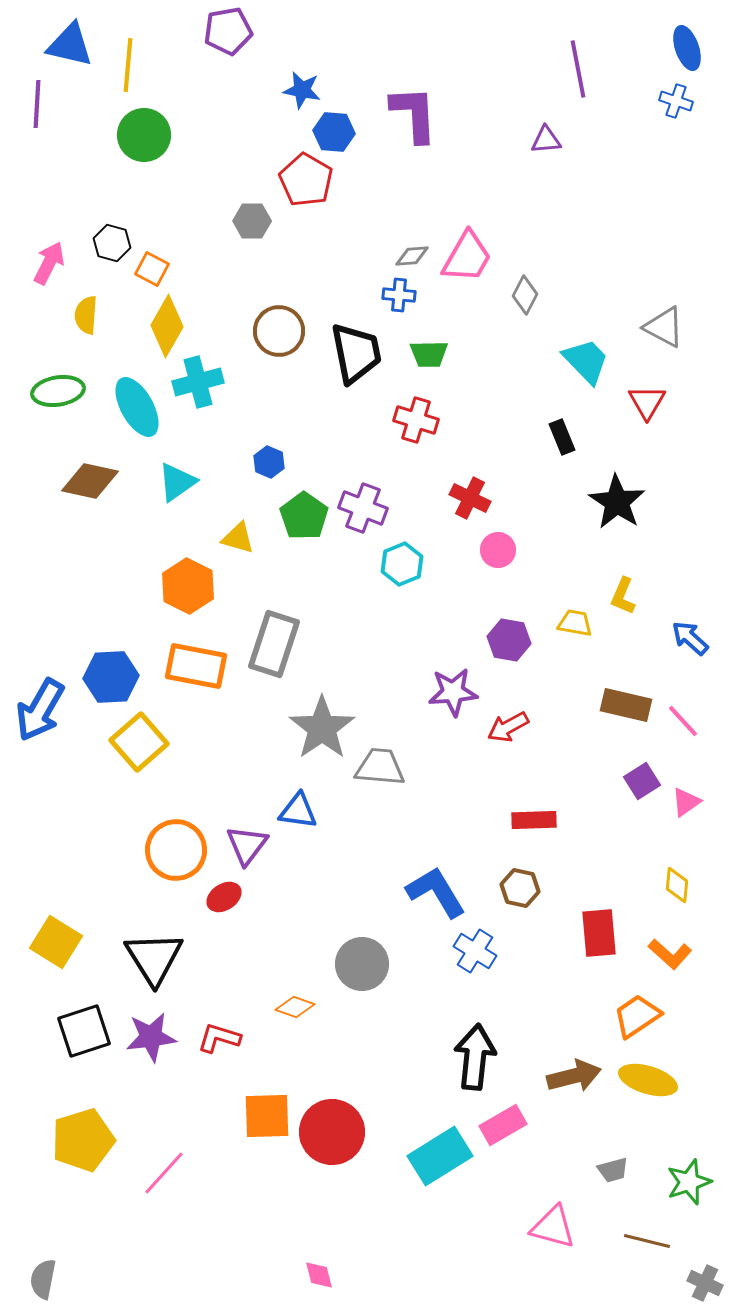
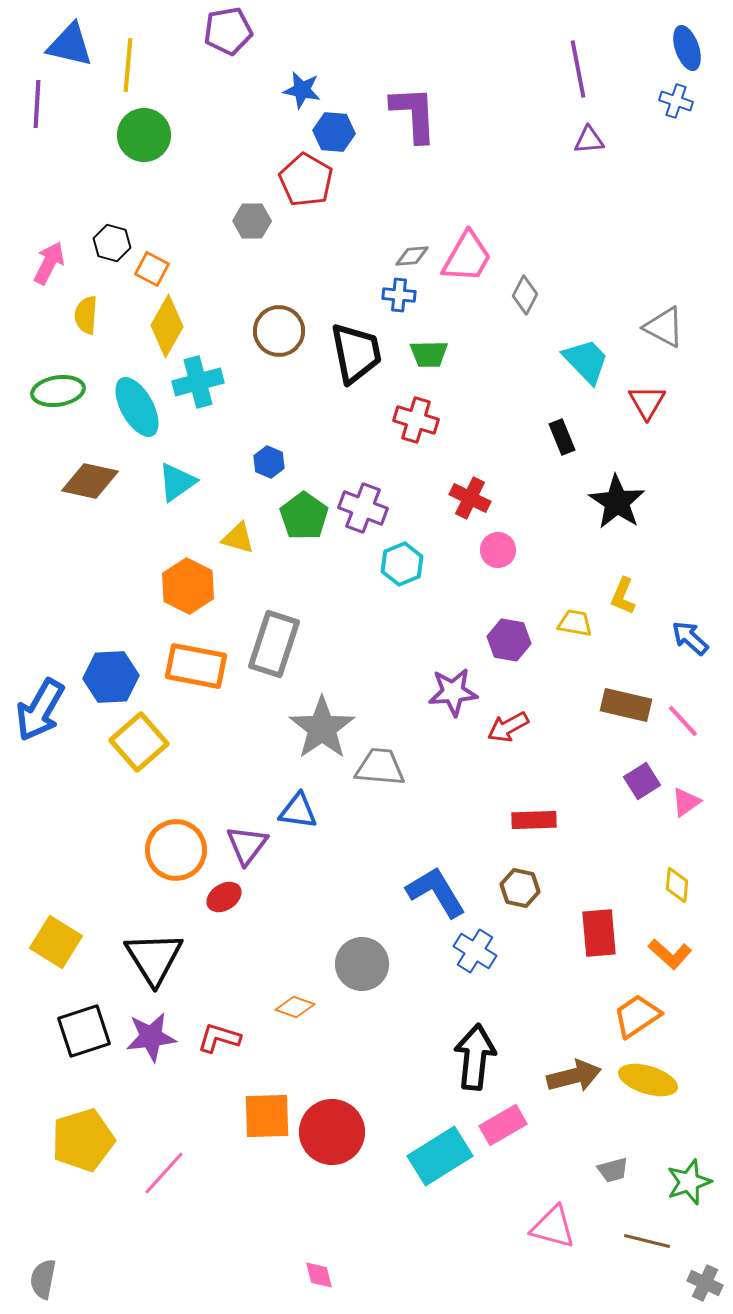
purple triangle at (546, 140): moved 43 px right
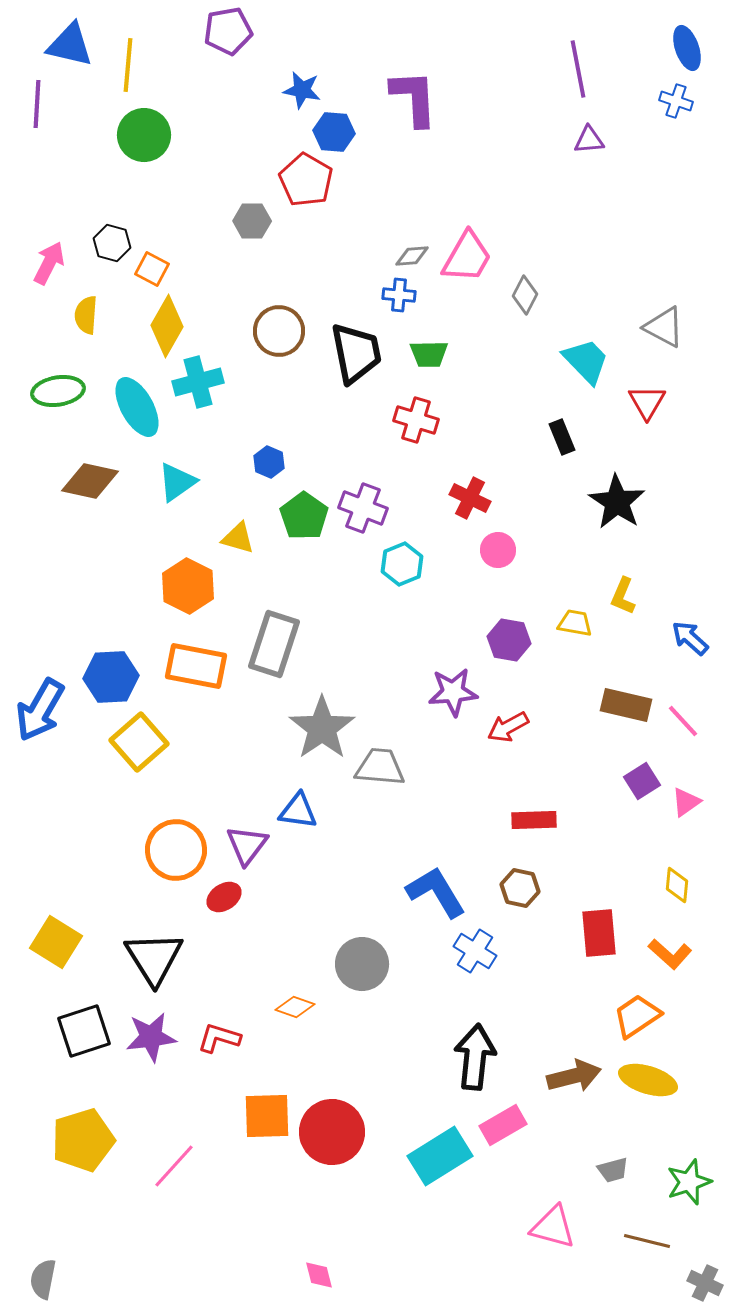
purple L-shape at (414, 114): moved 16 px up
pink line at (164, 1173): moved 10 px right, 7 px up
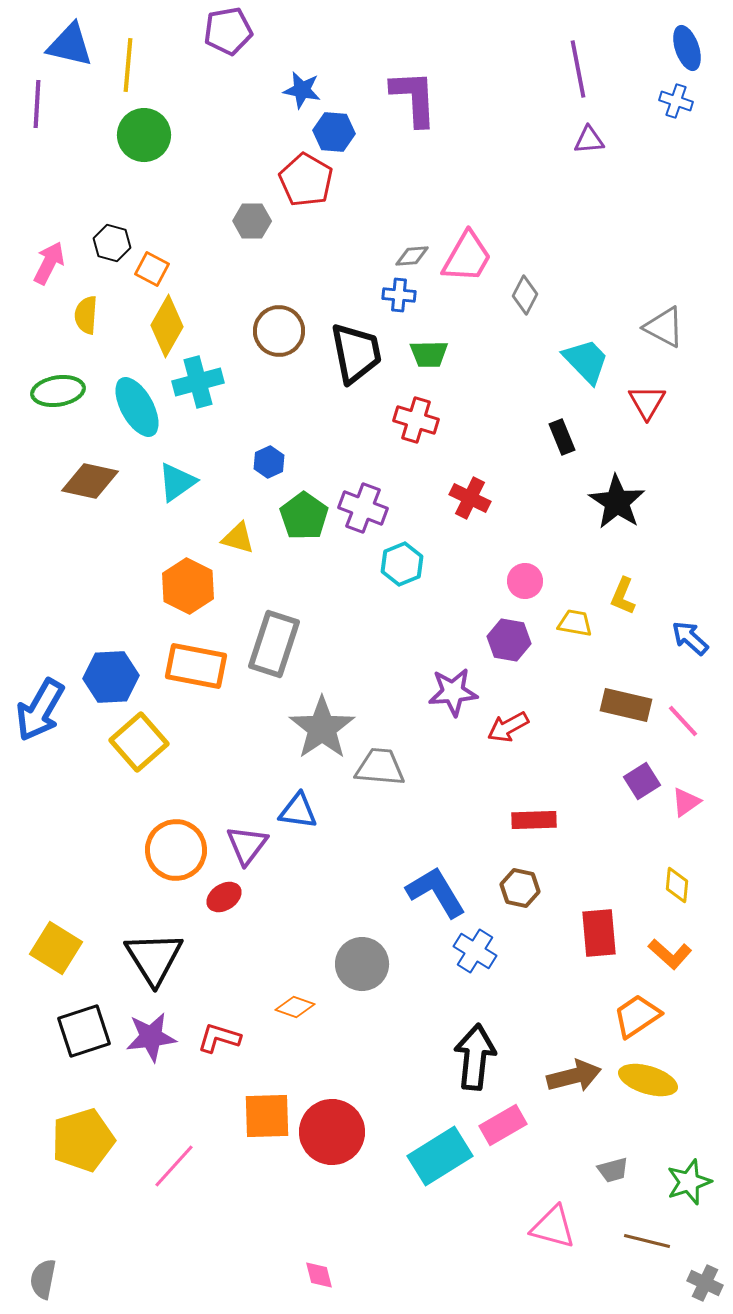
blue hexagon at (269, 462): rotated 12 degrees clockwise
pink circle at (498, 550): moved 27 px right, 31 px down
yellow square at (56, 942): moved 6 px down
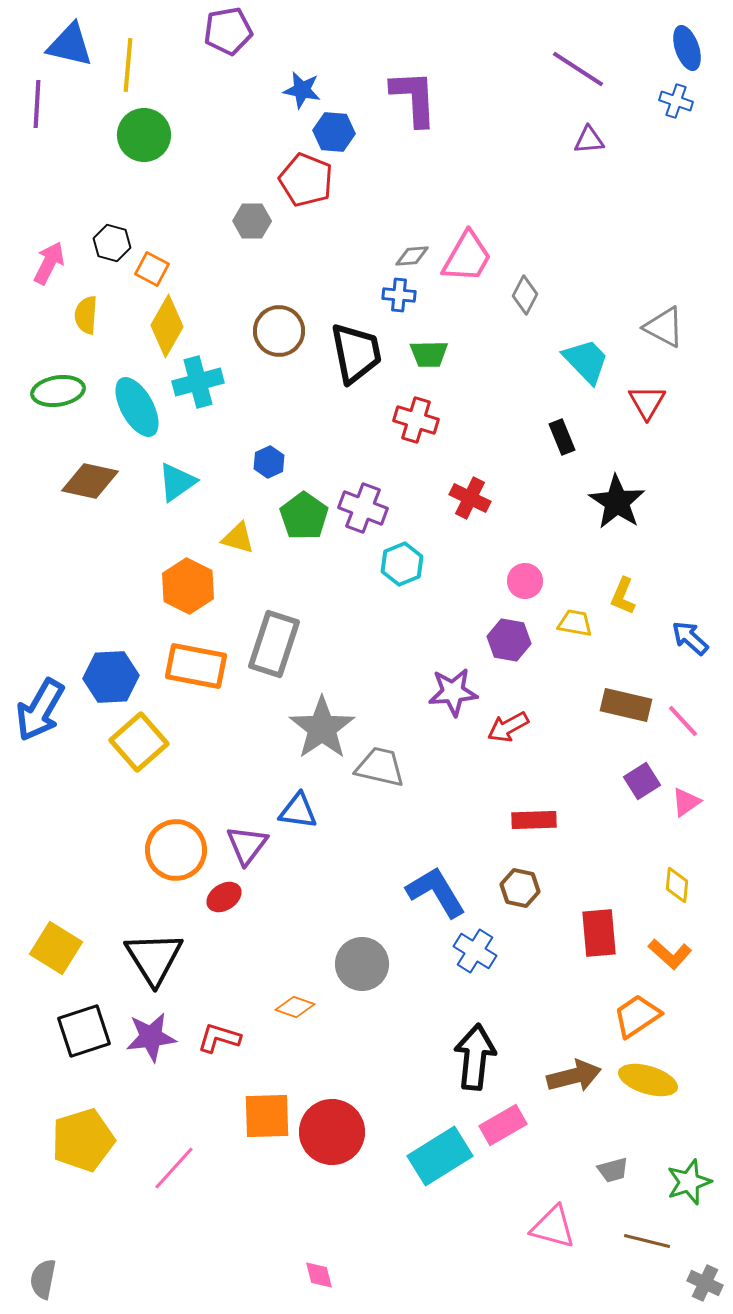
purple line at (578, 69): rotated 46 degrees counterclockwise
red pentagon at (306, 180): rotated 8 degrees counterclockwise
gray trapezoid at (380, 767): rotated 8 degrees clockwise
pink line at (174, 1166): moved 2 px down
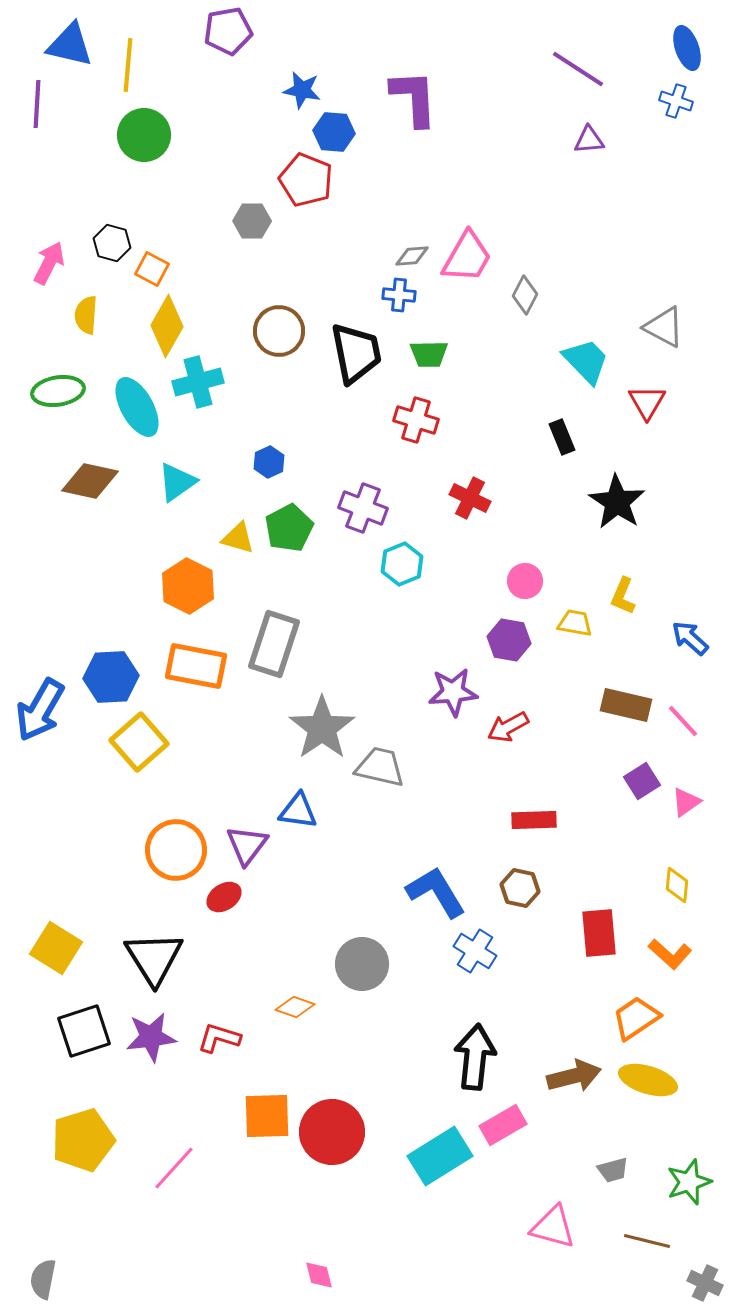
green pentagon at (304, 516): moved 15 px left, 12 px down; rotated 9 degrees clockwise
orange trapezoid at (637, 1016): moved 1 px left, 2 px down
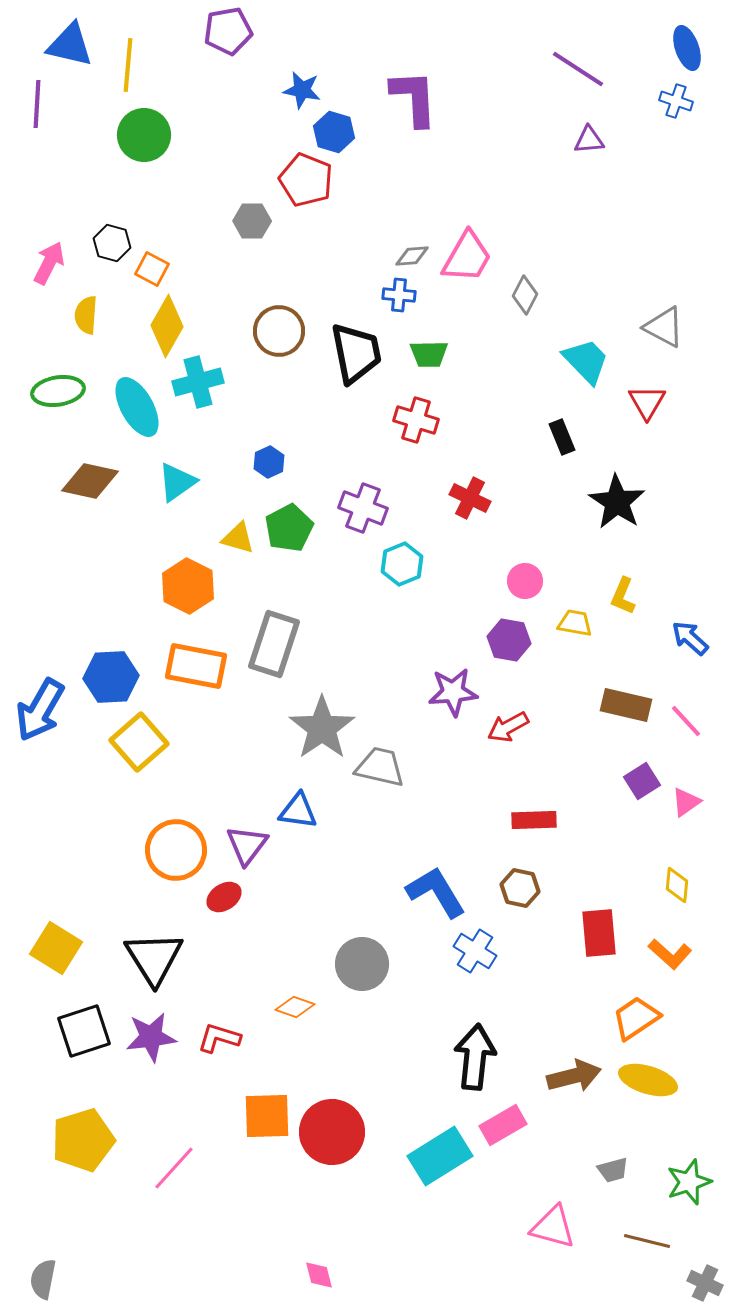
blue hexagon at (334, 132): rotated 12 degrees clockwise
pink line at (683, 721): moved 3 px right
